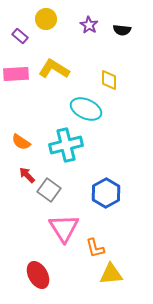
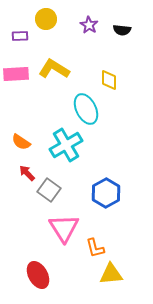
purple rectangle: rotated 42 degrees counterclockwise
cyan ellipse: rotated 40 degrees clockwise
cyan cross: rotated 16 degrees counterclockwise
red arrow: moved 2 px up
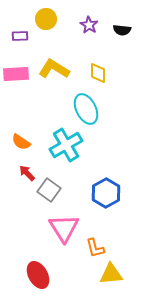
yellow diamond: moved 11 px left, 7 px up
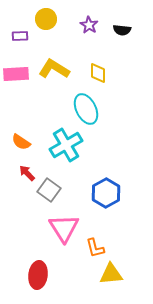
red ellipse: rotated 36 degrees clockwise
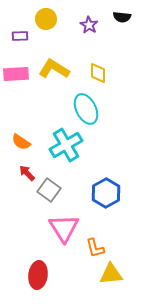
black semicircle: moved 13 px up
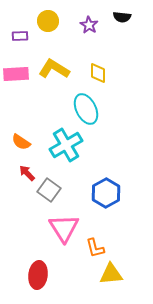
yellow circle: moved 2 px right, 2 px down
